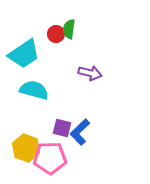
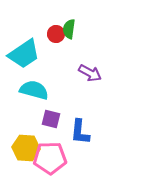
purple arrow: rotated 15 degrees clockwise
purple square: moved 11 px left, 9 px up
blue L-shape: rotated 40 degrees counterclockwise
yellow hexagon: rotated 16 degrees counterclockwise
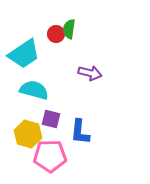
purple arrow: rotated 15 degrees counterclockwise
yellow hexagon: moved 2 px right, 14 px up; rotated 12 degrees clockwise
pink pentagon: moved 2 px up
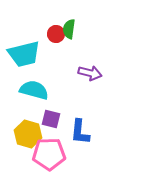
cyan trapezoid: rotated 20 degrees clockwise
pink pentagon: moved 1 px left, 2 px up
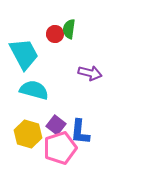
red circle: moved 1 px left
cyan trapezoid: rotated 104 degrees counterclockwise
purple square: moved 5 px right, 6 px down; rotated 24 degrees clockwise
pink pentagon: moved 11 px right, 6 px up; rotated 16 degrees counterclockwise
